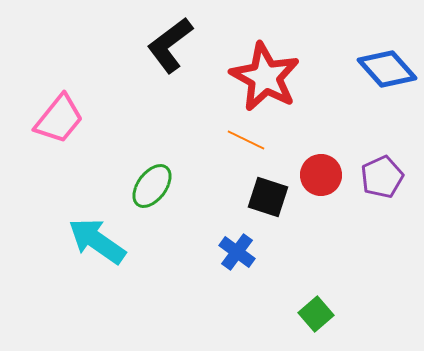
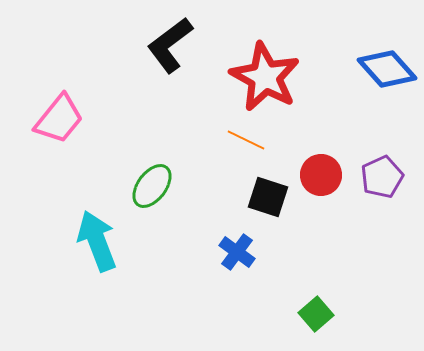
cyan arrow: rotated 34 degrees clockwise
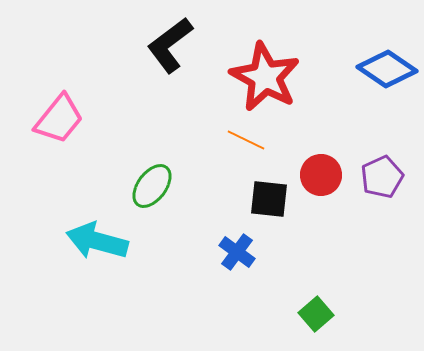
blue diamond: rotated 14 degrees counterclockwise
black square: moved 1 px right, 2 px down; rotated 12 degrees counterclockwise
cyan arrow: rotated 54 degrees counterclockwise
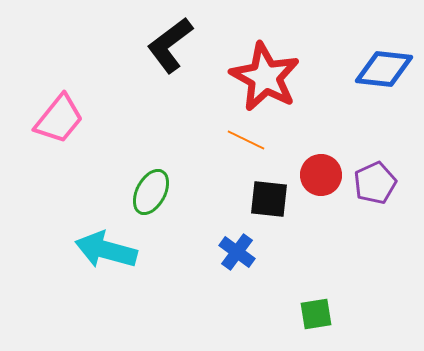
blue diamond: moved 3 px left; rotated 28 degrees counterclockwise
purple pentagon: moved 7 px left, 6 px down
green ellipse: moved 1 px left, 6 px down; rotated 9 degrees counterclockwise
cyan arrow: moved 9 px right, 9 px down
green square: rotated 32 degrees clockwise
